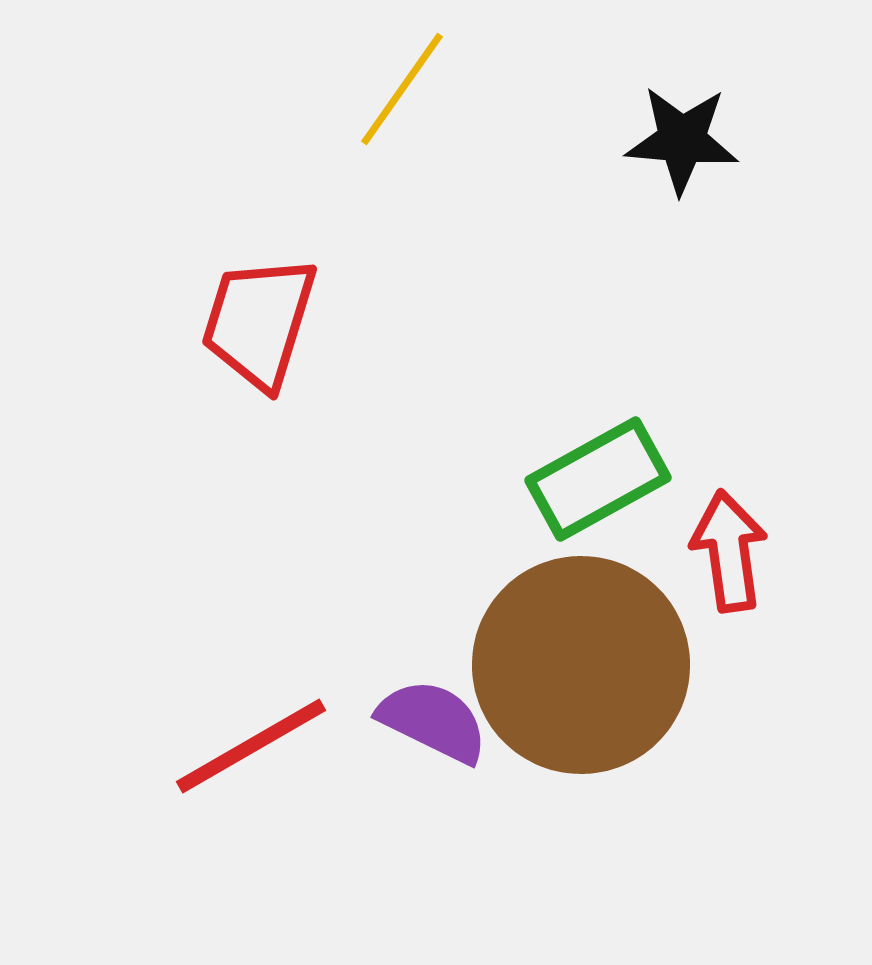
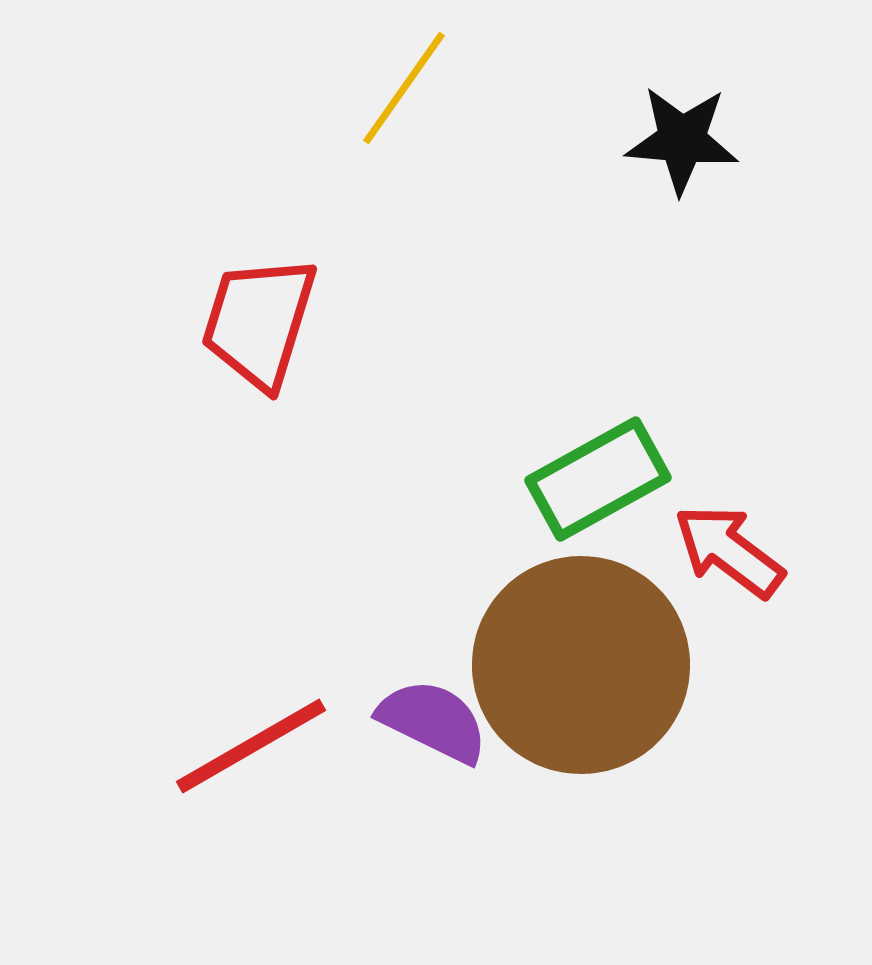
yellow line: moved 2 px right, 1 px up
red arrow: rotated 45 degrees counterclockwise
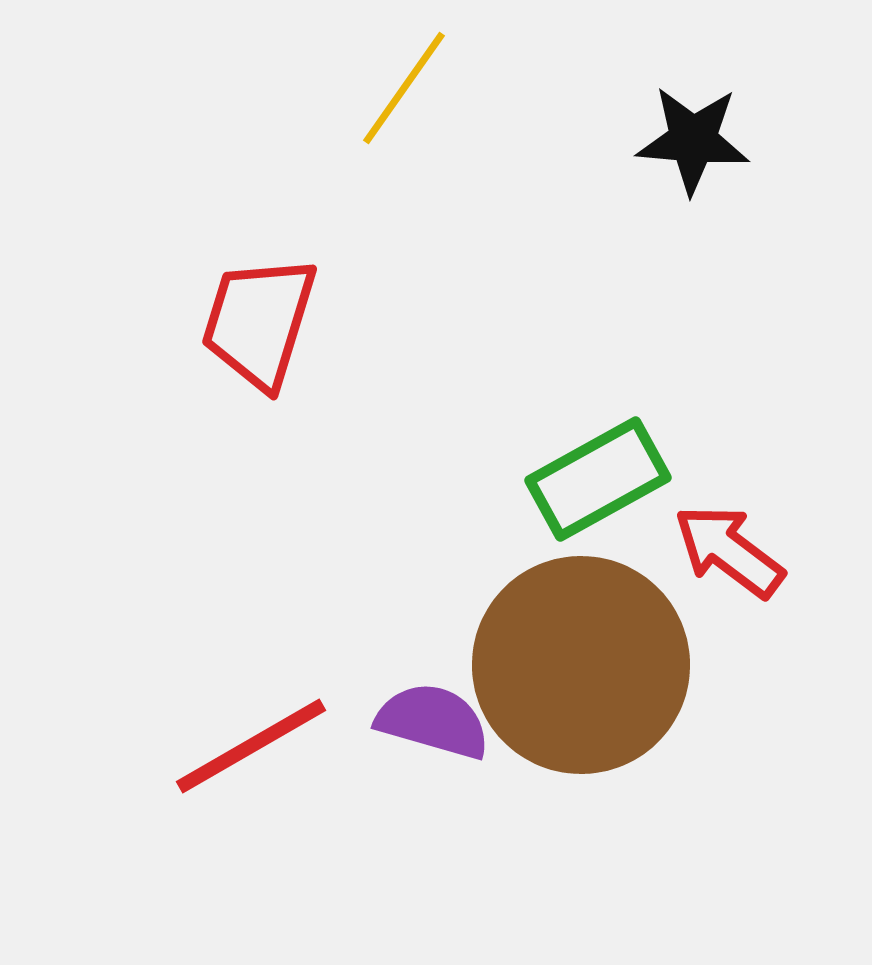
black star: moved 11 px right
purple semicircle: rotated 10 degrees counterclockwise
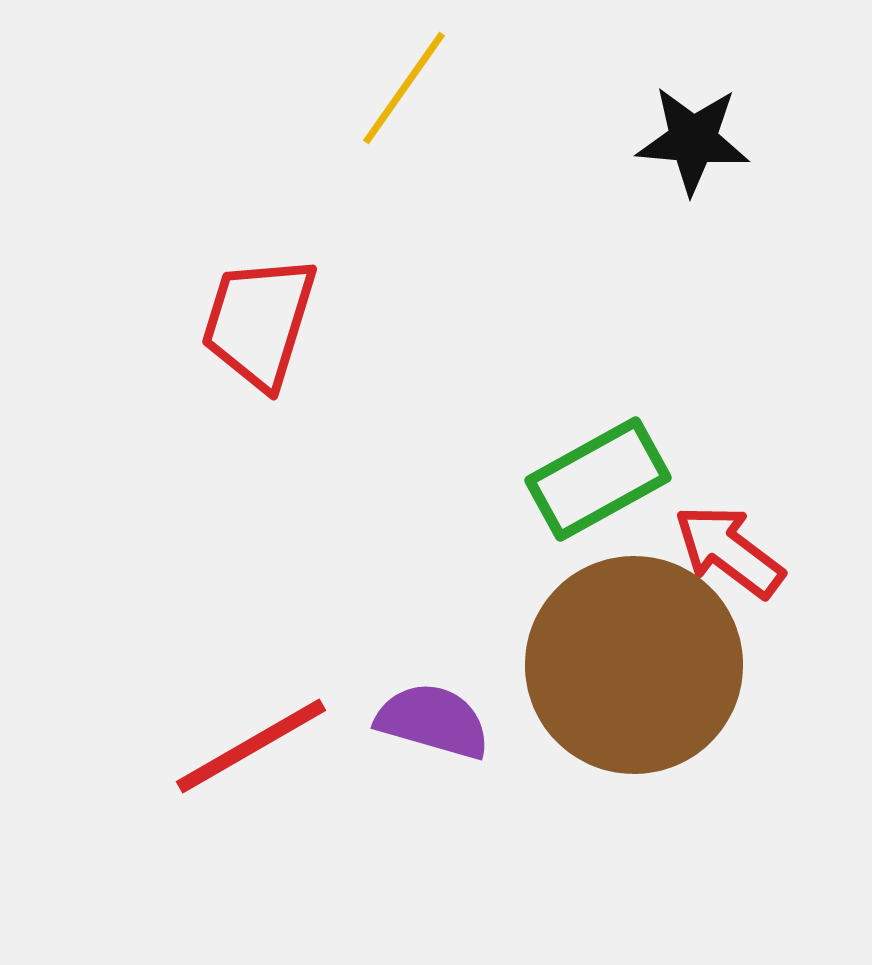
brown circle: moved 53 px right
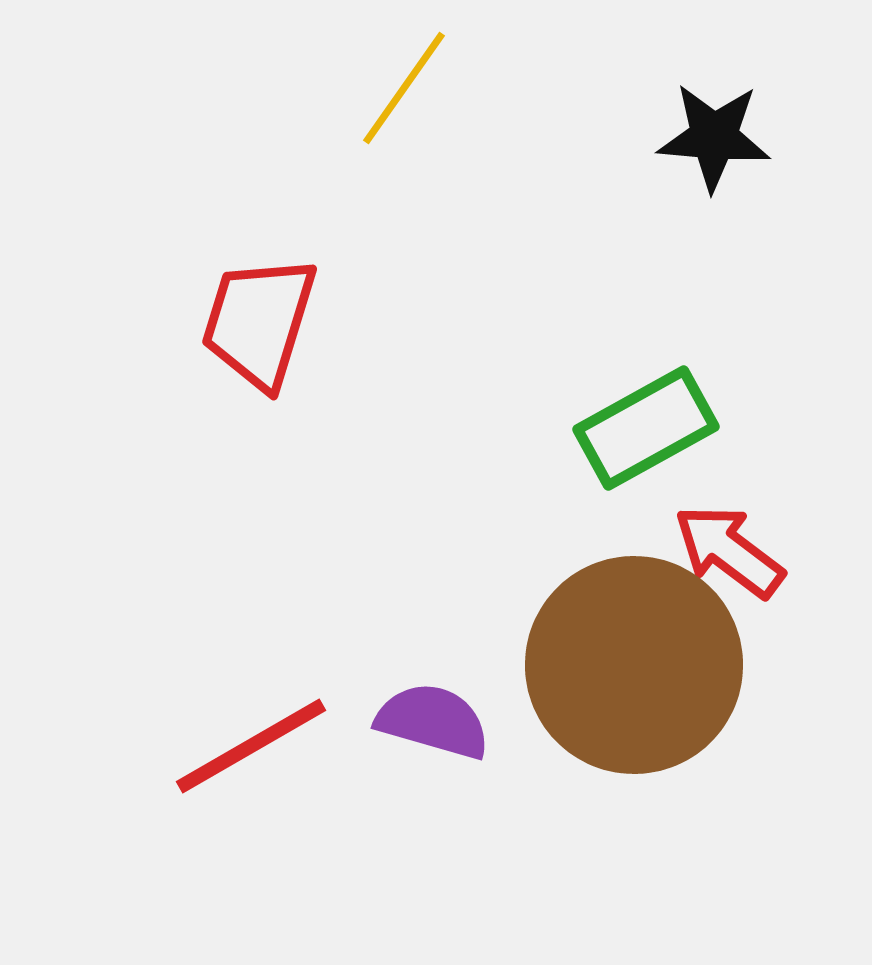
black star: moved 21 px right, 3 px up
green rectangle: moved 48 px right, 51 px up
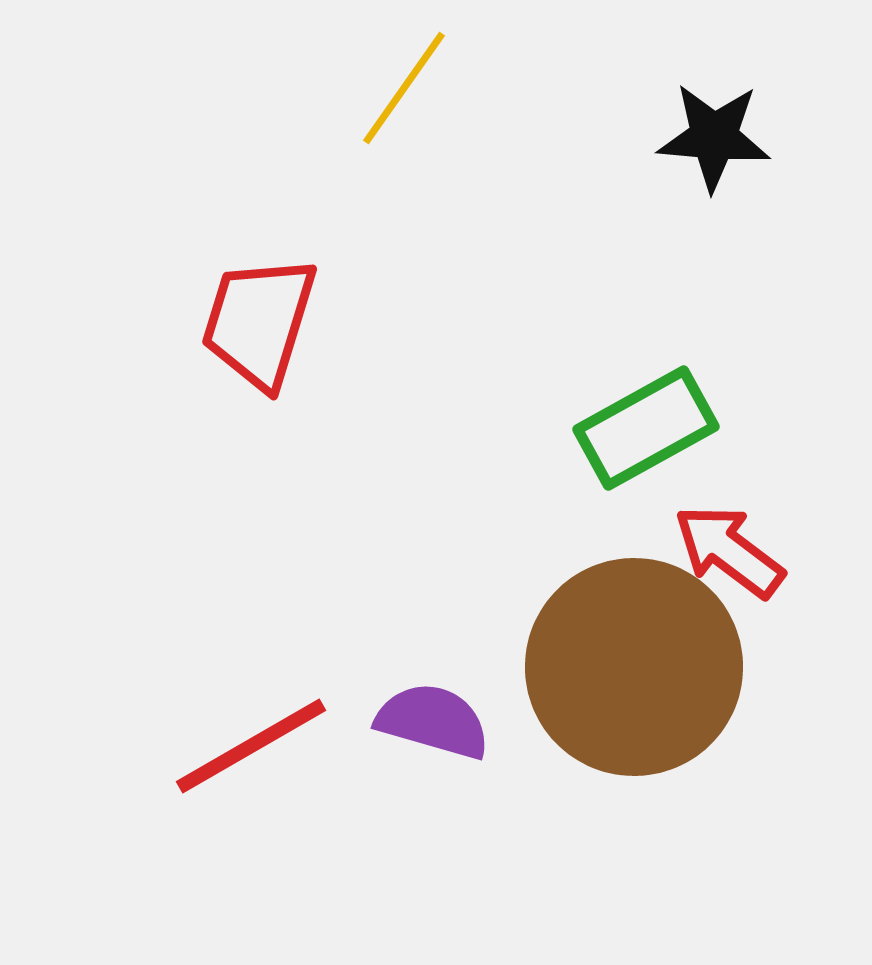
brown circle: moved 2 px down
